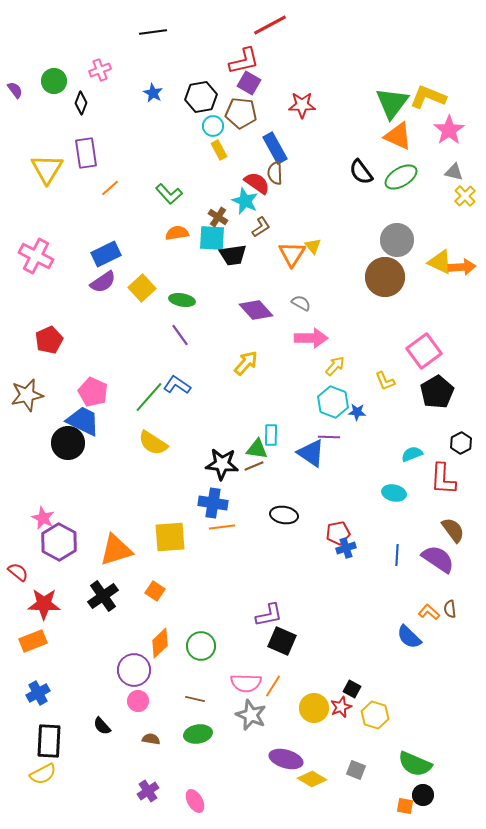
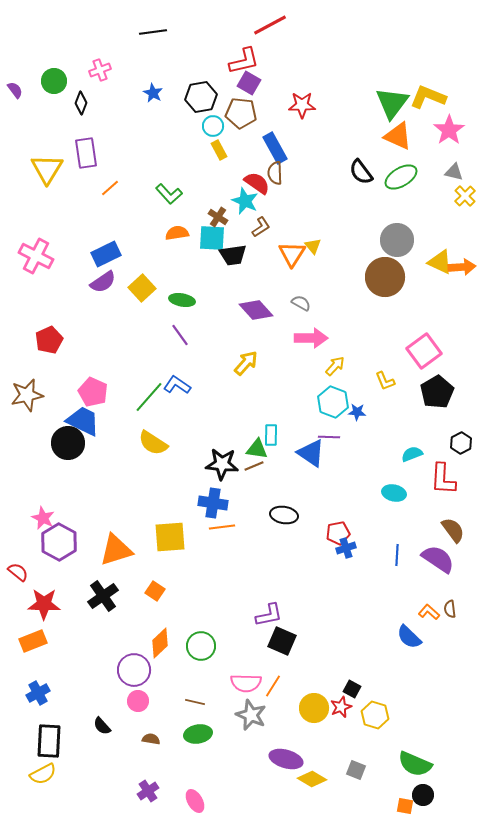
brown line at (195, 699): moved 3 px down
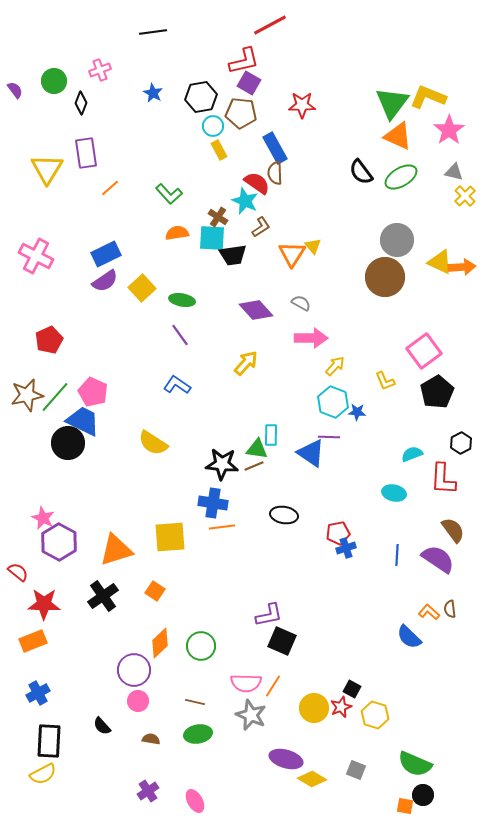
purple semicircle at (103, 282): moved 2 px right, 1 px up
green line at (149, 397): moved 94 px left
